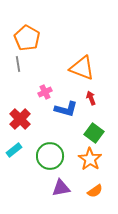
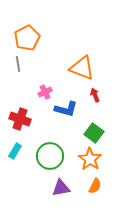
orange pentagon: rotated 15 degrees clockwise
red arrow: moved 4 px right, 3 px up
red cross: rotated 25 degrees counterclockwise
cyan rectangle: moved 1 px right, 1 px down; rotated 21 degrees counterclockwise
orange semicircle: moved 5 px up; rotated 28 degrees counterclockwise
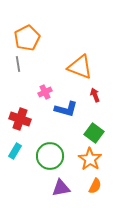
orange triangle: moved 2 px left, 1 px up
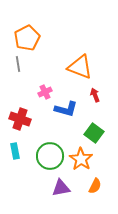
cyan rectangle: rotated 42 degrees counterclockwise
orange star: moved 9 px left
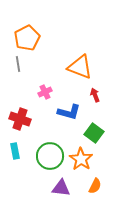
blue L-shape: moved 3 px right, 3 px down
purple triangle: rotated 18 degrees clockwise
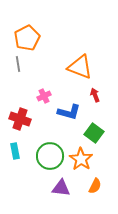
pink cross: moved 1 px left, 4 px down
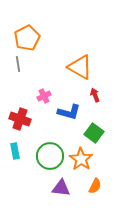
orange triangle: rotated 8 degrees clockwise
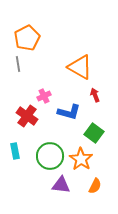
red cross: moved 7 px right, 3 px up; rotated 15 degrees clockwise
purple triangle: moved 3 px up
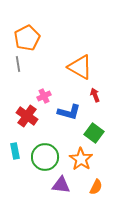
green circle: moved 5 px left, 1 px down
orange semicircle: moved 1 px right, 1 px down
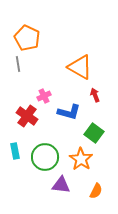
orange pentagon: rotated 20 degrees counterclockwise
orange semicircle: moved 4 px down
